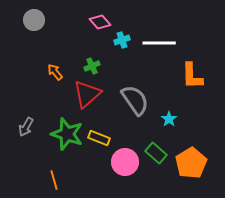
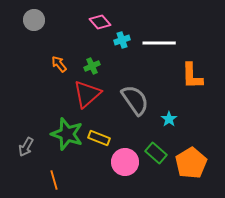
orange arrow: moved 4 px right, 8 px up
gray arrow: moved 20 px down
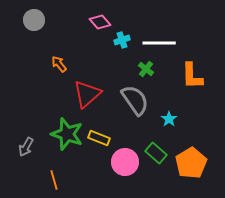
green cross: moved 54 px right, 3 px down; rotated 28 degrees counterclockwise
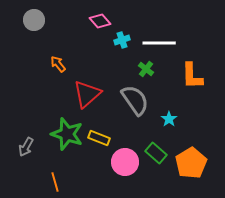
pink diamond: moved 1 px up
orange arrow: moved 1 px left
orange line: moved 1 px right, 2 px down
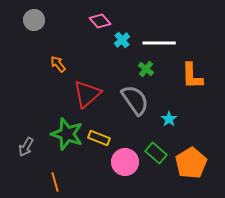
cyan cross: rotated 21 degrees counterclockwise
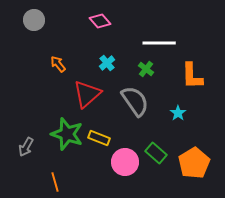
cyan cross: moved 15 px left, 23 px down
gray semicircle: moved 1 px down
cyan star: moved 9 px right, 6 px up
orange pentagon: moved 3 px right
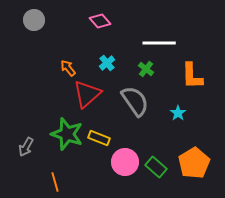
orange arrow: moved 10 px right, 4 px down
green rectangle: moved 14 px down
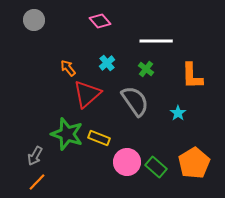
white line: moved 3 px left, 2 px up
gray arrow: moved 9 px right, 9 px down
pink circle: moved 2 px right
orange line: moved 18 px left; rotated 60 degrees clockwise
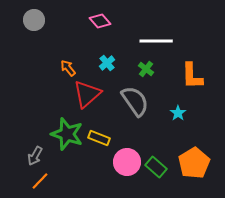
orange line: moved 3 px right, 1 px up
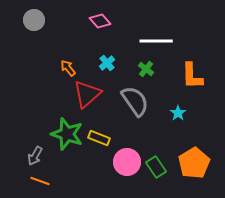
green rectangle: rotated 15 degrees clockwise
orange line: rotated 66 degrees clockwise
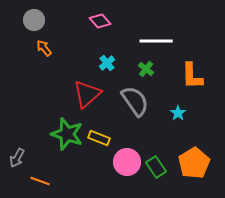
orange arrow: moved 24 px left, 20 px up
gray arrow: moved 18 px left, 2 px down
